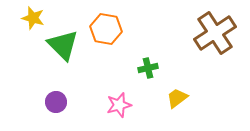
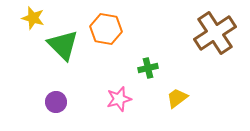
pink star: moved 6 px up
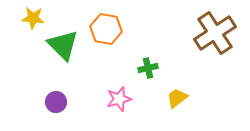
yellow star: rotated 10 degrees counterclockwise
